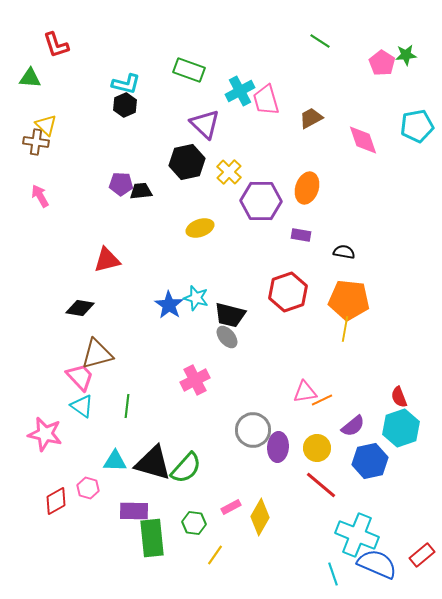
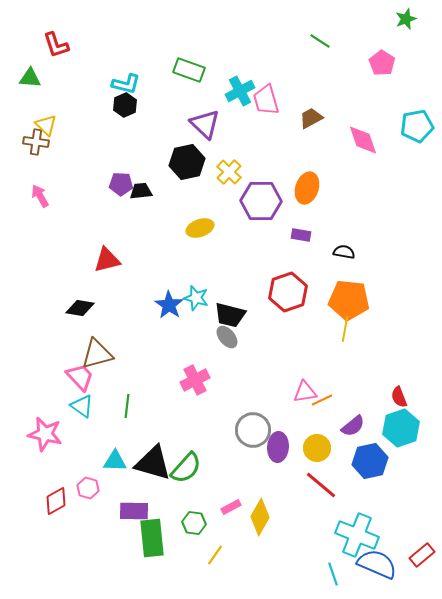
green star at (406, 55): moved 36 px up; rotated 15 degrees counterclockwise
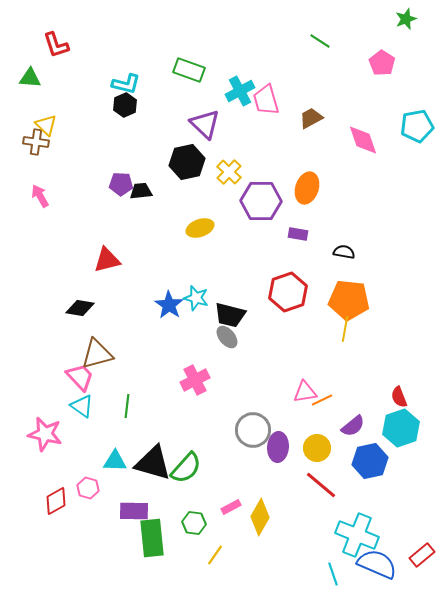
purple rectangle at (301, 235): moved 3 px left, 1 px up
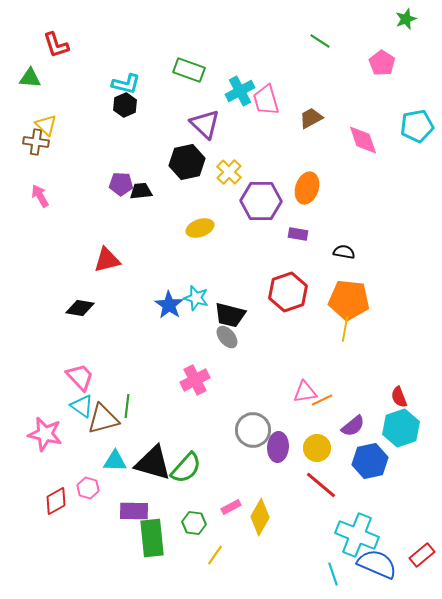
brown triangle at (97, 354): moved 6 px right, 65 px down
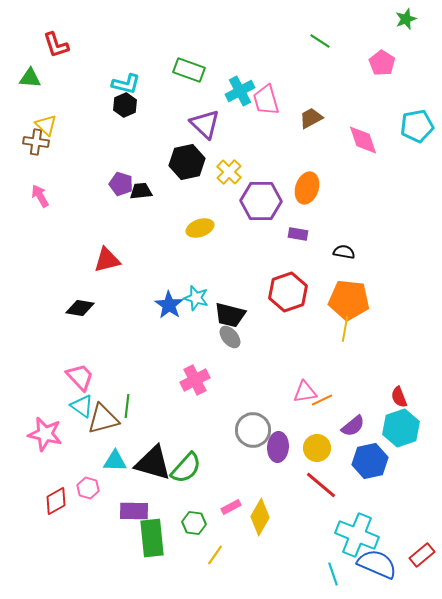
purple pentagon at (121, 184): rotated 15 degrees clockwise
gray ellipse at (227, 337): moved 3 px right
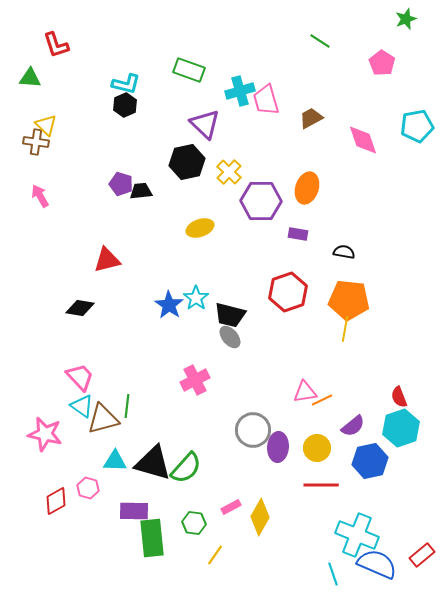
cyan cross at (240, 91): rotated 12 degrees clockwise
cyan star at (196, 298): rotated 20 degrees clockwise
red line at (321, 485): rotated 40 degrees counterclockwise
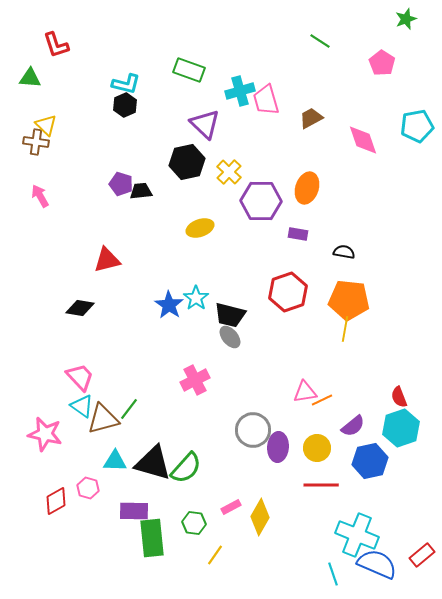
green line at (127, 406): moved 2 px right, 3 px down; rotated 30 degrees clockwise
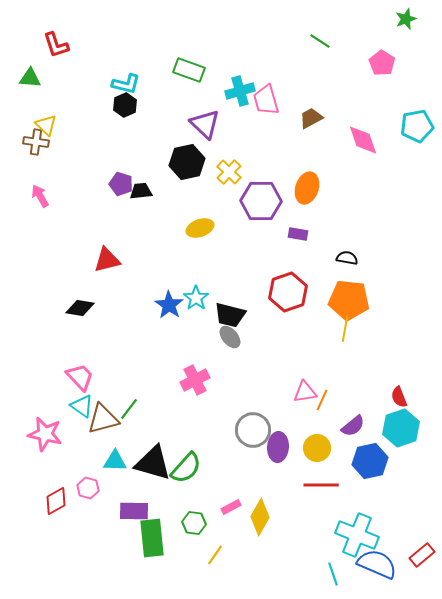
black semicircle at (344, 252): moved 3 px right, 6 px down
orange line at (322, 400): rotated 40 degrees counterclockwise
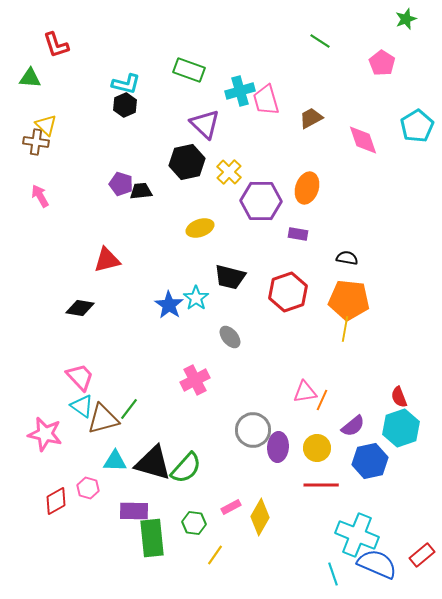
cyan pentagon at (417, 126): rotated 20 degrees counterclockwise
black trapezoid at (230, 315): moved 38 px up
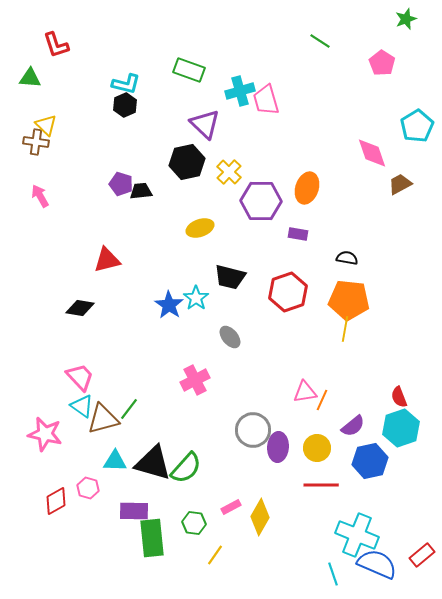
brown trapezoid at (311, 118): moved 89 px right, 66 px down
pink diamond at (363, 140): moved 9 px right, 13 px down
